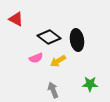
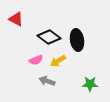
pink semicircle: moved 2 px down
gray arrow: moved 6 px left, 9 px up; rotated 49 degrees counterclockwise
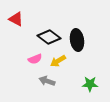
pink semicircle: moved 1 px left, 1 px up
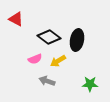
black ellipse: rotated 20 degrees clockwise
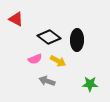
black ellipse: rotated 10 degrees counterclockwise
yellow arrow: rotated 119 degrees counterclockwise
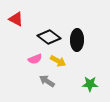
gray arrow: rotated 14 degrees clockwise
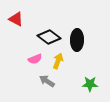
yellow arrow: rotated 98 degrees counterclockwise
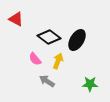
black ellipse: rotated 30 degrees clockwise
pink semicircle: rotated 72 degrees clockwise
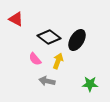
gray arrow: rotated 21 degrees counterclockwise
